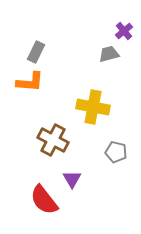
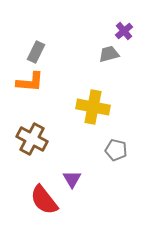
brown cross: moved 21 px left, 1 px up
gray pentagon: moved 2 px up
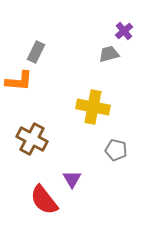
orange L-shape: moved 11 px left, 1 px up
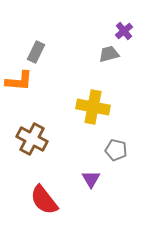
purple triangle: moved 19 px right
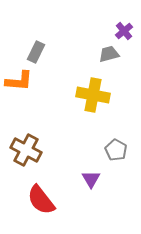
yellow cross: moved 12 px up
brown cross: moved 6 px left, 11 px down
gray pentagon: rotated 15 degrees clockwise
red semicircle: moved 3 px left
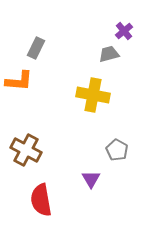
gray rectangle: moved 4 px up
gray pentagon: moved 1 px right
red semicircle: rotated 28 degrees clockwise
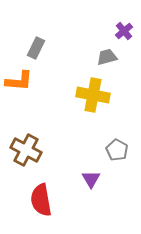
gray trapezoid: moved 2 px left, 3 px down
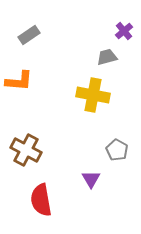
gray rectangle: moved 7 px left, 13 px up; rotated 30 degrees clockwise
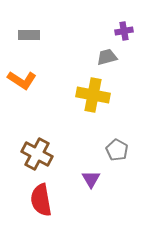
purple cross: rotated 30 degrees clockwise
gray rectangle: rotated 35 degrees clockwise
orange L-shape: moved 3 px right, 1 px up; rotated 28 degrees clockwise
brown cross: moved 11 px right, 4 px down
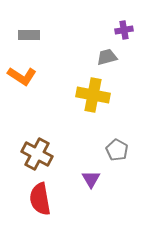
purple cross: moved 1 px up
orange L-shape: moved 4 px up
red semicircle: moved 1 px left, 1 px up
